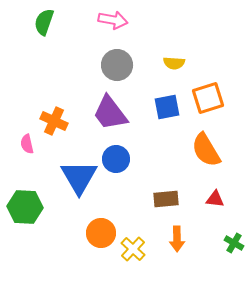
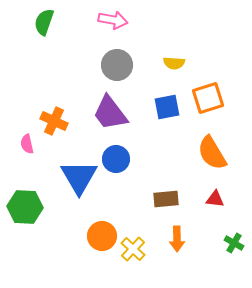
orange semicircle: moved 6 px right, 3 px down
orange circle: moved 1 px right, 3 px down
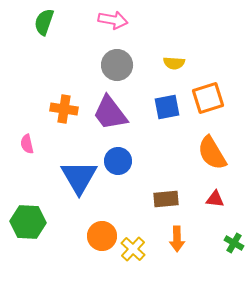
orange cross: moved 10 px right, 12 px up; rotated 16 degrees counterclockwise
blue circle: moved 2 px right, 2 px down
green hexagon: moved 3 px right, 15 px down
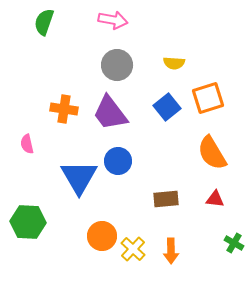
blue square: rotated 28 degrees counterclockwise
orange arrow: moved 6 px left, 12 px down
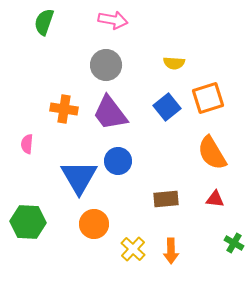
gray circle: moved 11 px left
pink semicircle: rotated 18 degrees clockwise
orange circle: moved 8 px left, 12 px up
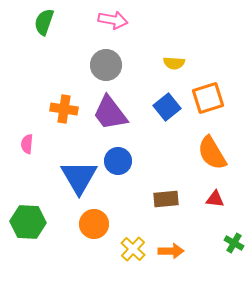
orange arrow: rotated 90 degrees counterclockwise
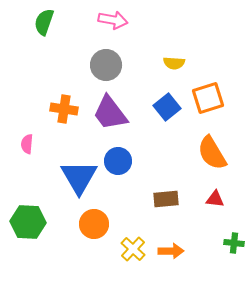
green cross: rotated 24 degrees counterclockwise
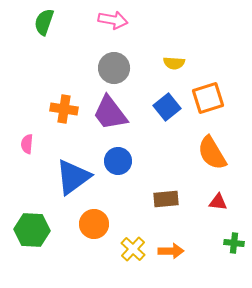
gray circle: moved 8 px right, 3 px down
blue triangle: moved 6 px left; rotated 24 degrees clockwise
red triangle: moved 3 px right, 3 px down
green hexagon: moved 4 px right, 8 px down
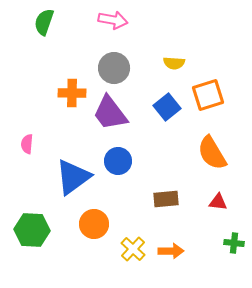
orange square: moved 3 px up
orange cross: moved 8 px right, 16 px up; rotated 8 degrees counterclockwise
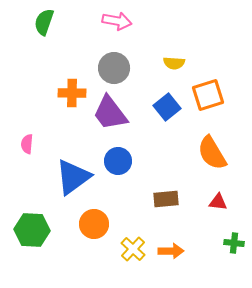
pink arrow: moved 4 px right, 1 px down
